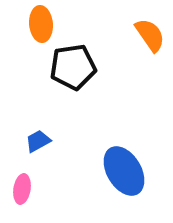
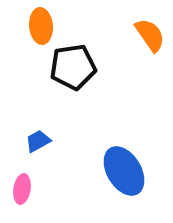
orange ellipse: moved 2 px down
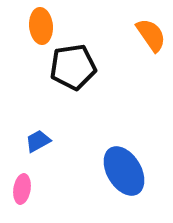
orange semicircle: moved 1 px right
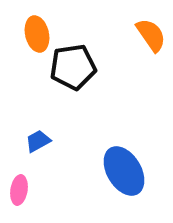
orange ellipse: moved 4 px left, 8 px down; rotated 8 degrees counterclockwise
pink ellipse: moved 3 px left, 1 px down
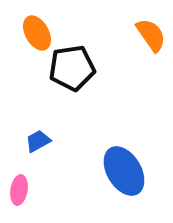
orange ellipse: moved 1 px up; rotated 16 degrees counterclockwise
black pentagon: moved 1 px left, 1 px down
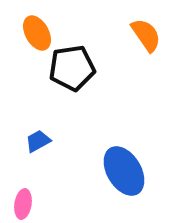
orange semicircle: moved 5 px left
pink ellipse: moved 4 px right, 14 px down
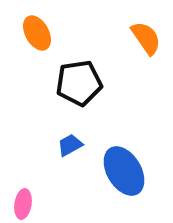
orange semicircle: moved 3 px down
black pentagon: moved 7 px right, 15 px down
blue trapezoid: moved 32 px right, 4 px down
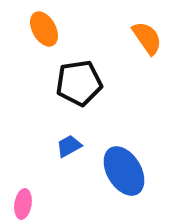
orange ellipse: moved 7 px right, 4 px up
orange semicircle: moved 1 px right
blue trapezoid: moved 1 px left, 1 px down
